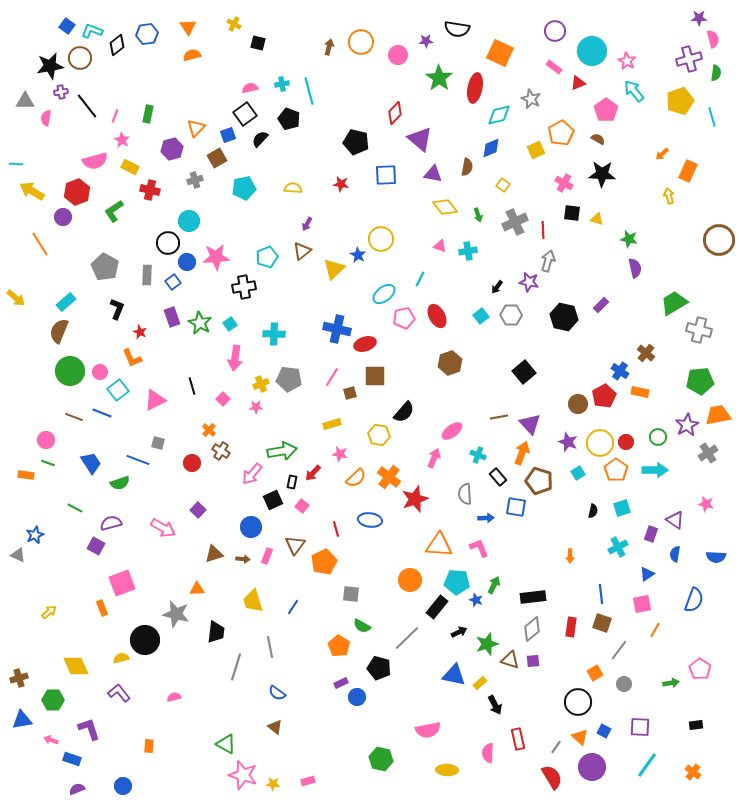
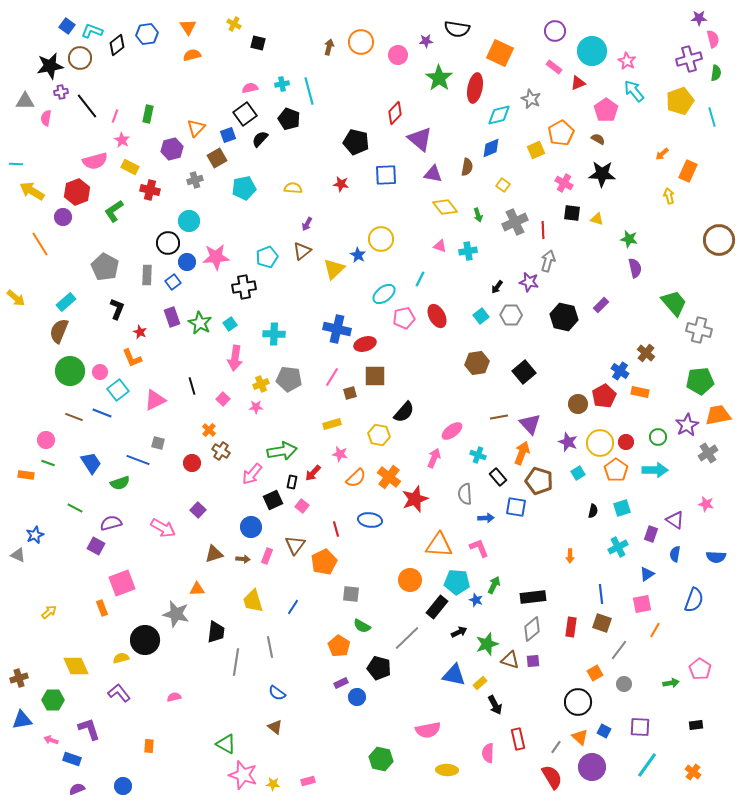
green trapezoid at (674, 303): rotated 80 degrees clockwise
brown hexagon at (450, 363): moved 27 px right; rotated 10 degrees clockwise
gray line at (236, 667): moved 5 px up; rotated 8 degrees counterclockwise
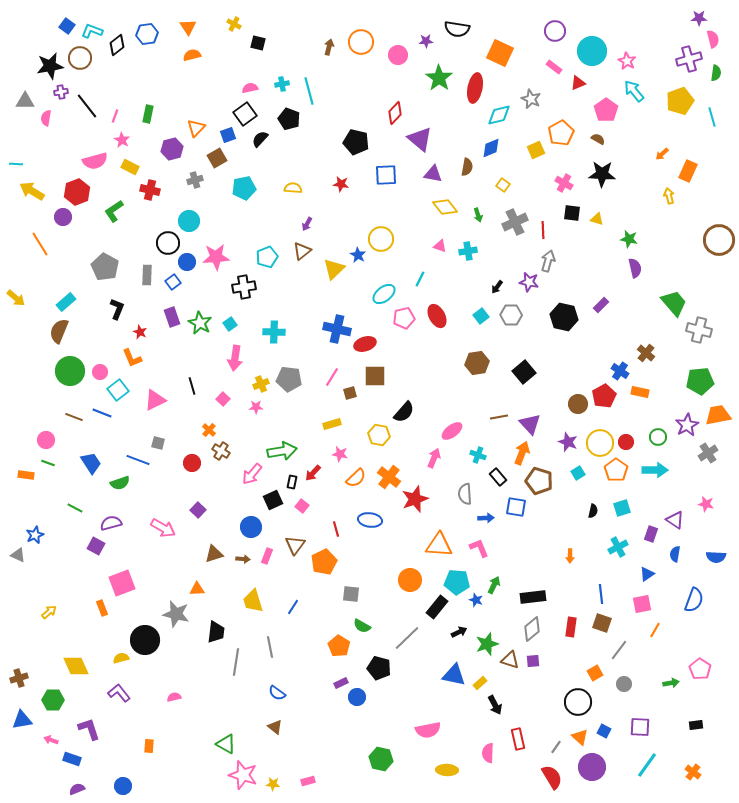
cyan cross at (274, 334): moved 2 px up
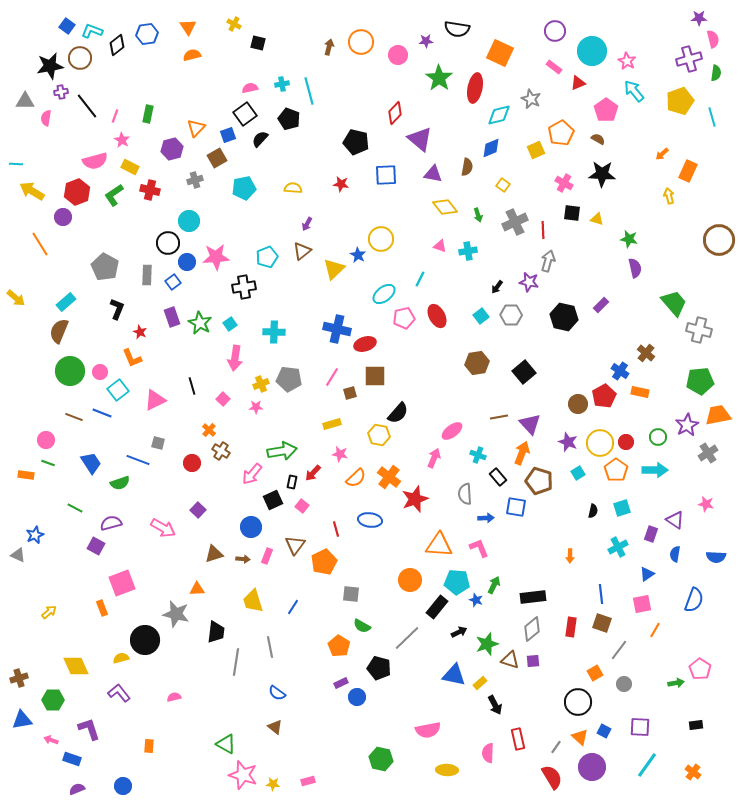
green L-shape at (114, 211): moved 16 px up
black semicircle at (404, 412): moved 6 px left, 1 px down
green arrow at (671, 683): moved 5 px right
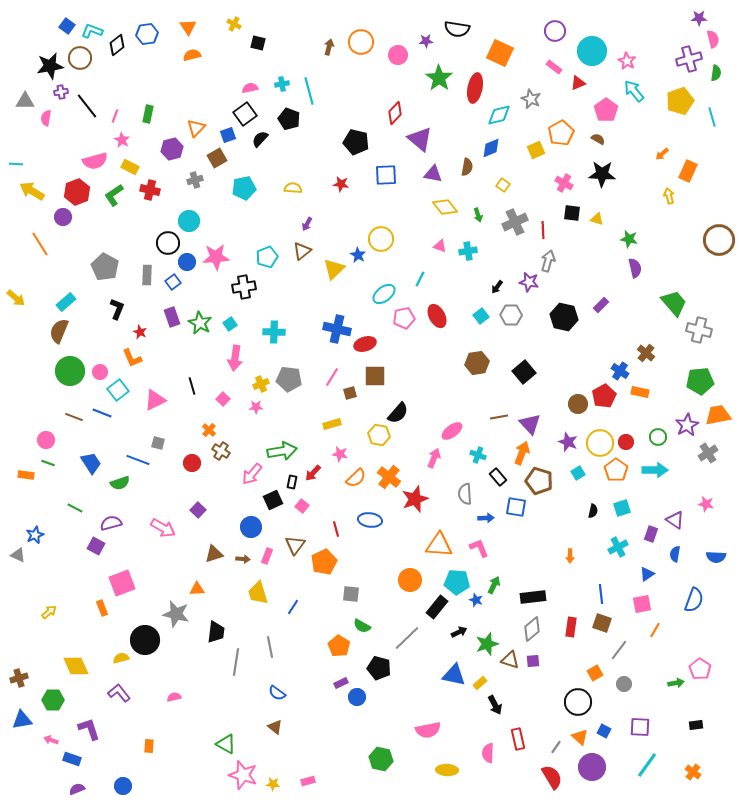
yellow trapezoid at (253, 601): moved 5 px right, 8 px up
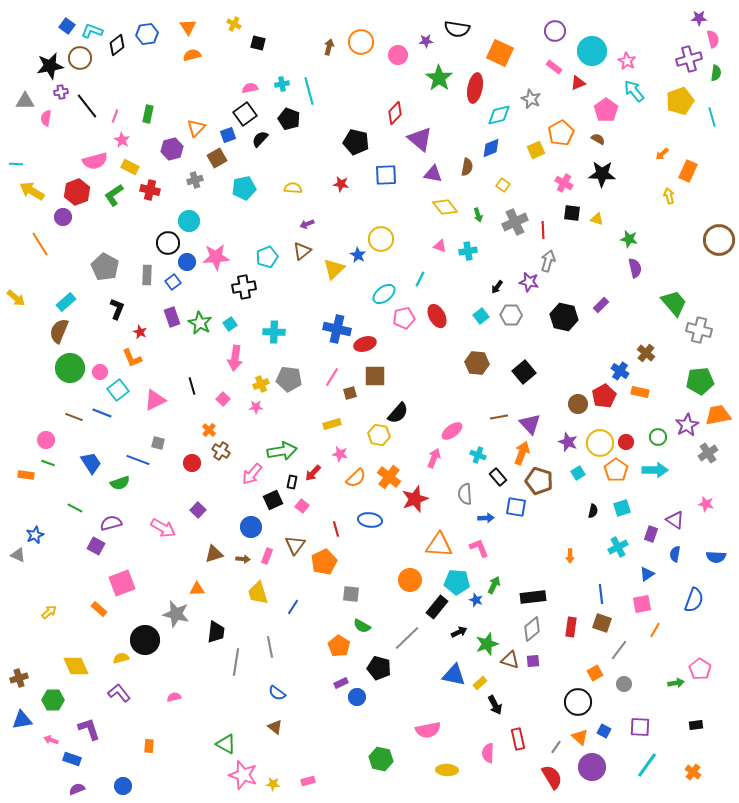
purple arrow at (307, 224): rotated 40 degrees clockwise
brown hexagon at (477, 363): rotated 15 degrees clockwise
green circle at (70, 371): moved 3 px up
orange rectangle at (102, 608): moved 3 px left, 1 px down; rotated 28 degrees counterclockwise
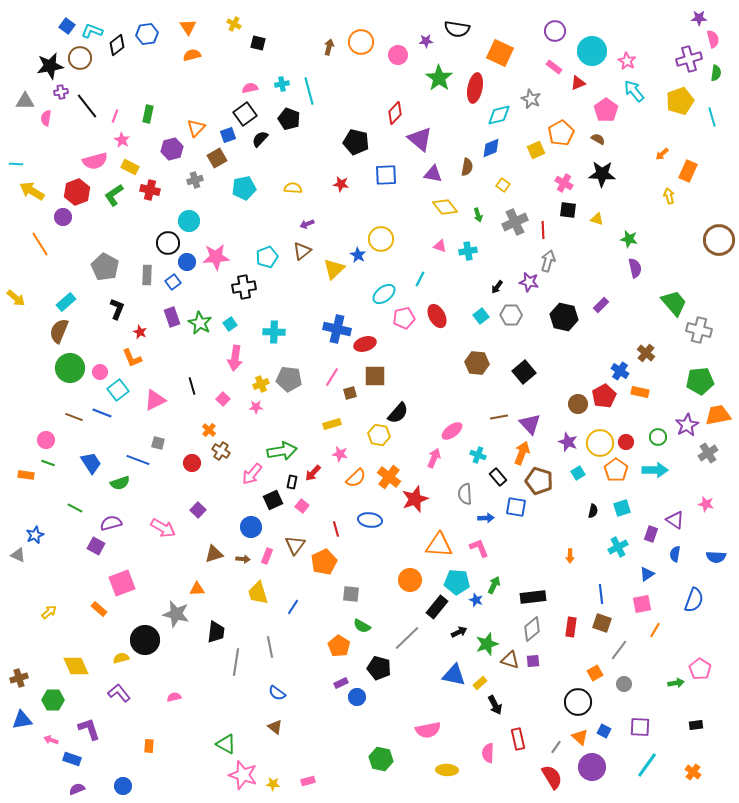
black square at (572, 213): moved 4 px left, 3 px up
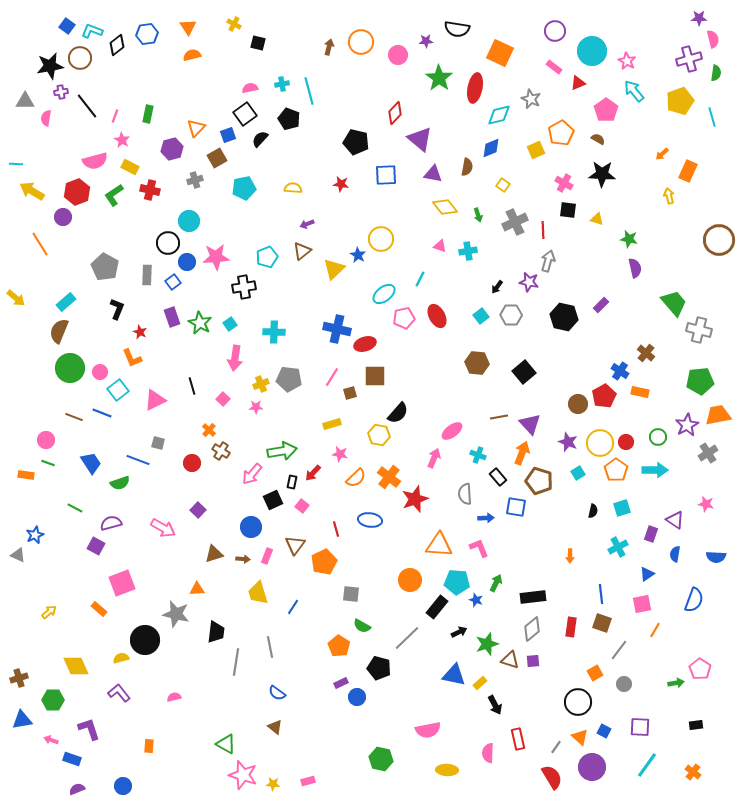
green arrow at (494, 585): moved 2 px right, 2 px up
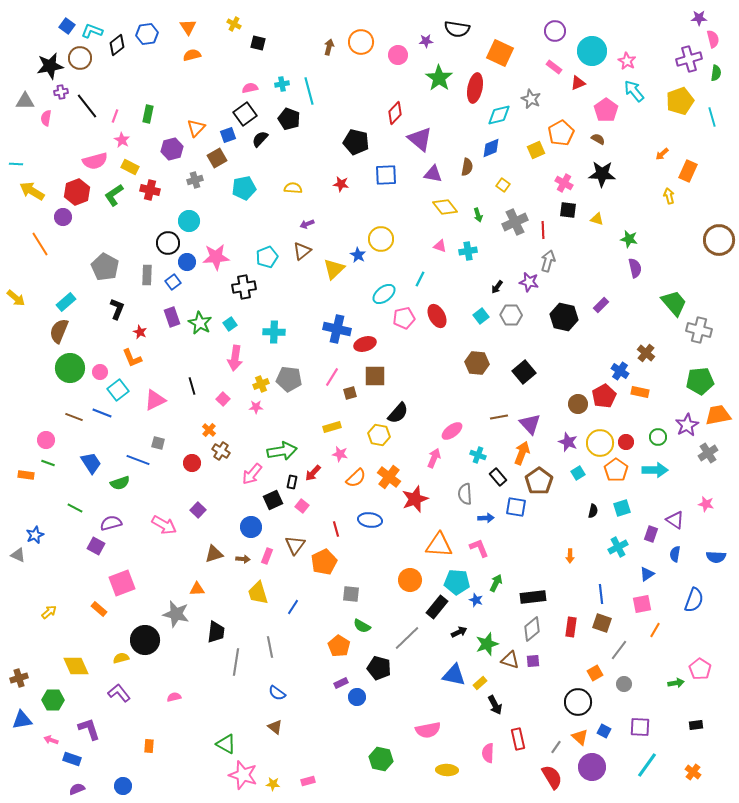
yellow rectangle at (332, 424): moved 3 px down
brown pentagon at (539, 481): rotated 20 degrees clockwise
pink arrow at (163, 528): moved 1 px right, 3 px up
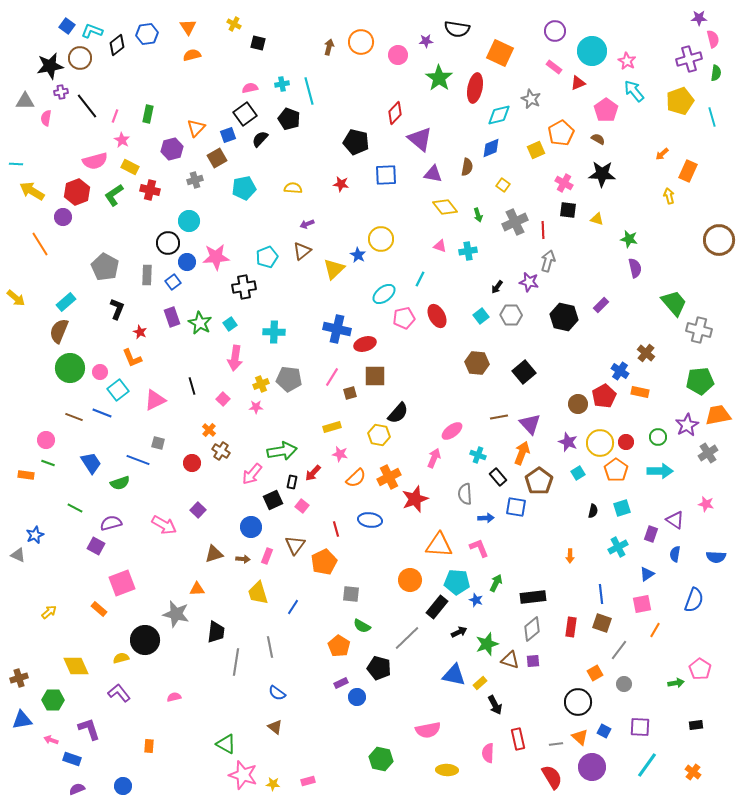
cyan arrow at (655, 470): moved 5 px right, 1 px down
orange cross at (389, 477): rotated 25 degrees clockwise
gray line at (556, 747): moved 3 px up; rotated 48 degrees clockwise
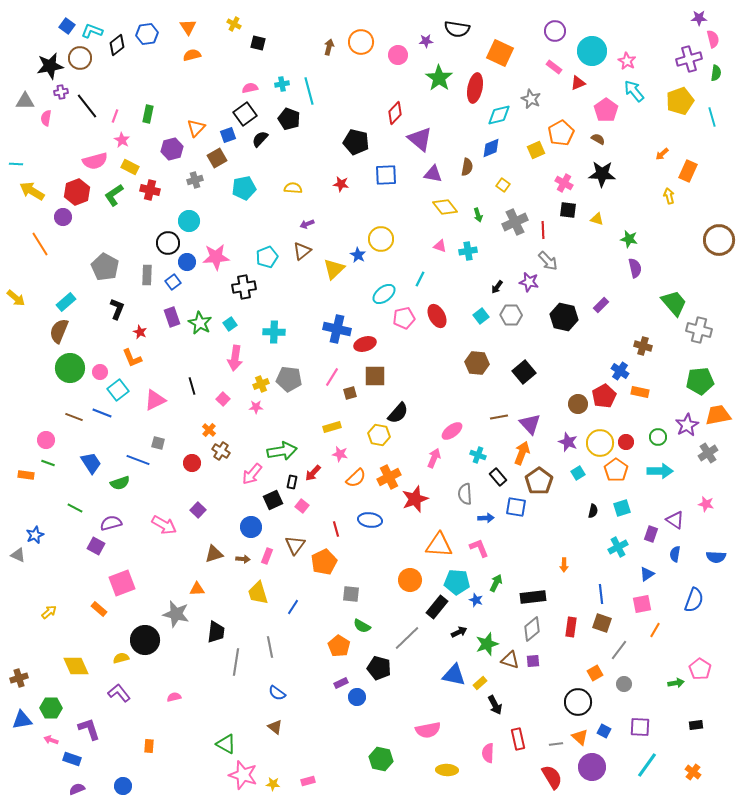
gray arrow at (548, 261): rotated 120 degrees clockwise
brown cross at (646, 353): moved 3 px left, 7 px up; rotated 24 degrees counterclockwise
orange arrow at (570, 556): moved 6 px left, 9 px down
green hexagon at (53, 700): moved 2 px left, 8 px down
